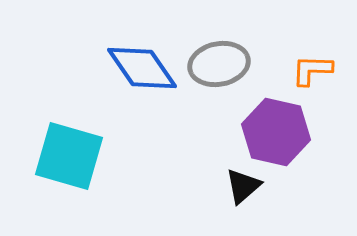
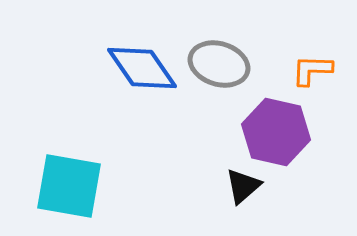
gray ellipse: rotated 28 degrees clockwise
cyan square: moved 30 px down; rotated 6 degrees counterclockwise
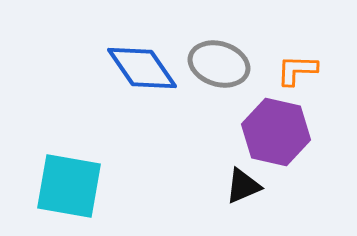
orange L-shape: moved 15 px left
black triangle: rotated 18 degrees clockwise
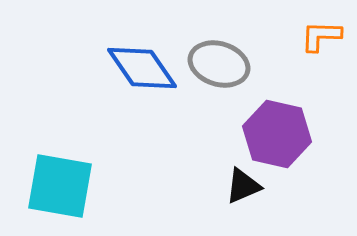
orange L-shape: moved 24 px right, 34 px up
purple hexagon: moved 1 px right, 2 px down
cyan square: moved 9 px left
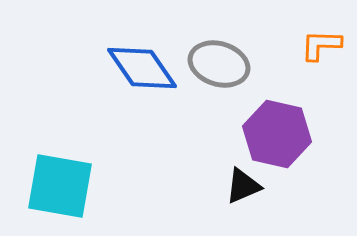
orange L-shape: moved 9 px down
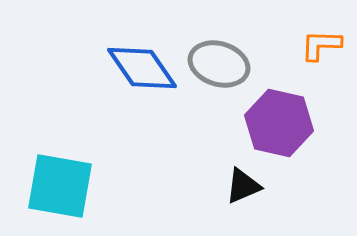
purple hexagon: moved 2 px right, 11 px up
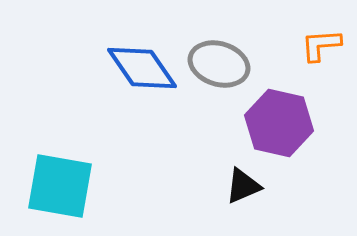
orange L-shape: rotated 6 degrees counterclockwise
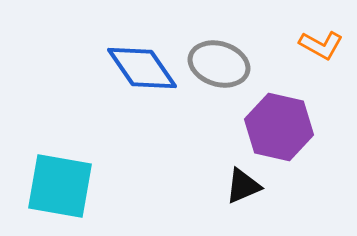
orange L-shape: rotated 147 degrees counterclockwise
purple hexagon: moved 4 px down
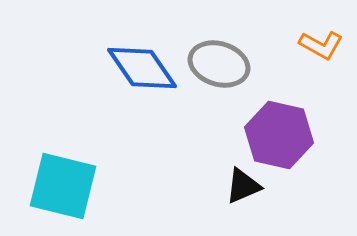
purple hexagon: moved 8 px down
cyan square: moved 3 px right; rotated 4 degrees clockwise
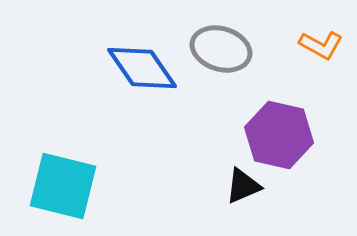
gray ellipse: moved 2 px right, 15 px up
